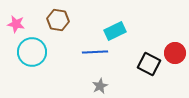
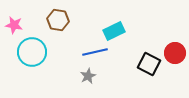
pink star: moved 2 px left, 1 px down
cyan rectangle: moved 1 px left
blue line: rotated 10 degrees counterclockwise
gray star: moved 12 px left, 10 px up
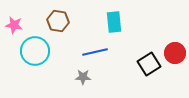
brown hexagon: moved 1 px down
cyan rectangle: moved 9 px up; rotated 70 degrees counterclockwise
cyan circle: moved 3 px right, 1 px up
black square: rotated 30 degrees clockwise
gray star: moved 5 px left, 1 px down; rotated 28 degrees clockwise
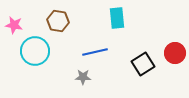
cyan rectangle: moved 3 px right, 4 px up
black square: moved 6 px left
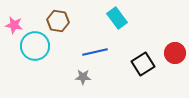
cyan rectangle: rotated 30 degrees counterclockwise
cyan circle: moved 5 px up
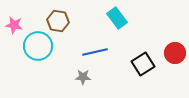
cyan circle: moved 3 px right
